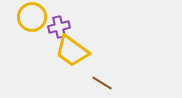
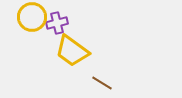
purple cross: moved 2 px left, 4 px up
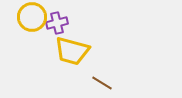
yellow trapezoid: rotated 21 degrees counterclockwise
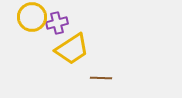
yellow trapezoid: moved 2 px up; rotated 48 degrees counterclockwise
brown line: moved 1 px left, 5 px up; rotated 30 degrees counterclockwise
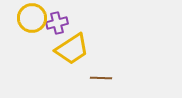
yellow circle: moved 1 px down
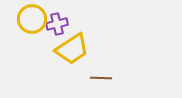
yellow circle: moved 1 px down
purple cross: moved 1 px down
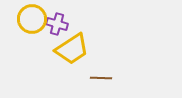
purple cross: rotated 30 degrees clockwise
